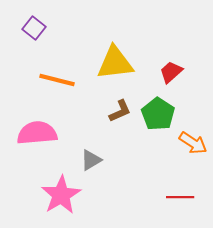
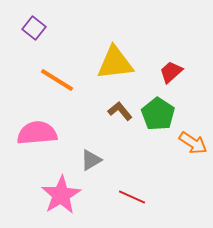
orange line: rotated 18 degrees clockwise
brown L-shape: rotated 105 degrees counterclockwise
red line: moved 48 px left; rotated 24 degrees clockwise
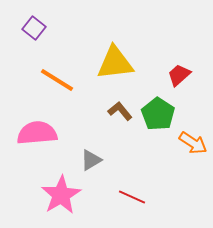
red trapezoid: moved 8 px right, 3 px down
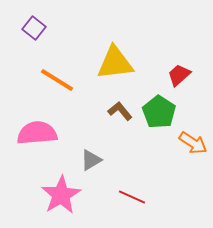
green pentagon: moved 1 px right, 2 px up
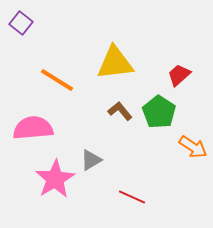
purple square: moved 13 px left, 5 px up
pink semicircle: moved 4 px left, 5 px up
orange arrow: moved 4 px down
pink star: moved 6 px left, 16 px up
